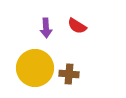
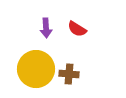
red semicircle: moved 3 px down
yellow circle: moved 1 px right, 1 px down
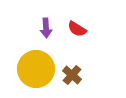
brown cross: moved 3 px right, 1 px down; rotated 36 degrees clockwise
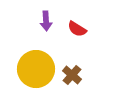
purple arrow: moved 7 px up
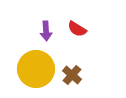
purple arrow: moved 10 px down
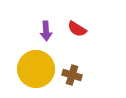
brown cross: rotated 24 degrees counterclockwise
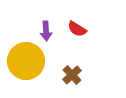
yellow circle: moved 10 px left, 8 px up
brown cross: rotated 30 degrees clockwise
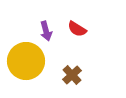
purple arrow: rotated 12 degrees counterclockwise
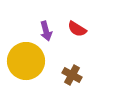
brown cross: rotated 18 degrees counterclockwise
